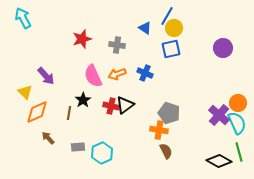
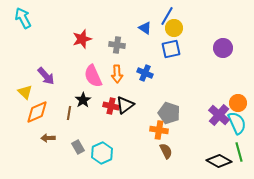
orange arrow: rotated 72 degrees counterclockwise
brown arrow: rotated 48 degrees counterclockwise
gray rectangle: rotated 64 degrees clockwise
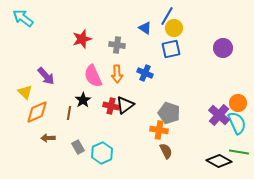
cyan arrow: rotated 25 degrees counterclockwise
green line: rotated 66 degrees counterclockwise
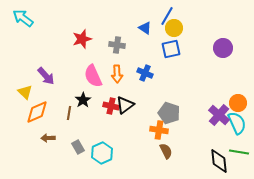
black diamond: rotated 55 degrees clockwise
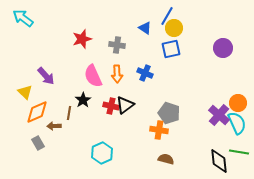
brown arrow: moved 6 px right, 12 px up
gray rectangle: moved 40 px left, 4 px up
brown semicircle: moved 8 px down; rotated 49 degrees counterclockwise
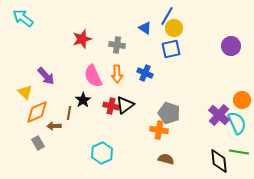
purple circle: moved 8 px right, 2 px up
orange circle: moved 4 px right, 3 px up
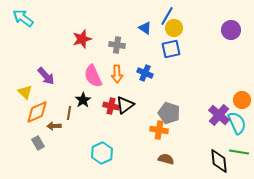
purple circle: moved 16 px up
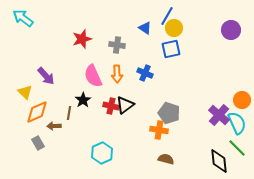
green line: moved 2 px left, 4 px up; rotated 36 degrees clockwise
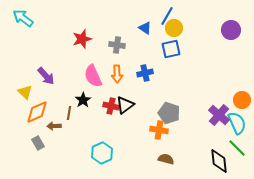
blue cross: rotated 35 degrees counterclockwise
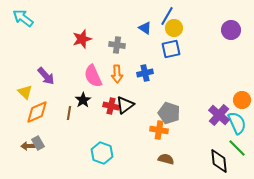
brown arrow: moved 26 px left, 20 px down
cyan hexagon: rotated 15 degrees counterclockwise
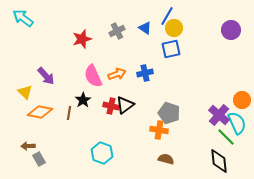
gray cross: moved 14 px up; rotated 35 degrees counterclockwise
orange arrow: rotated 108 degrees counterclockwise
orange diamond: moved 3 px right; rotated 35 degrees clockwise
gray rectangle: moved 1 px right, 16 px down
green line: moved 11 px left, 11 px up
